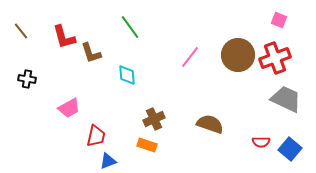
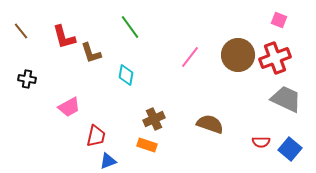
cyan diamond: moved 1 px left; rotated 15 degrees clockwise
pink trapezoid: moved 1 px up
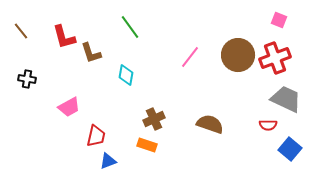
red semicircle: moved 7 px right, 17 px up
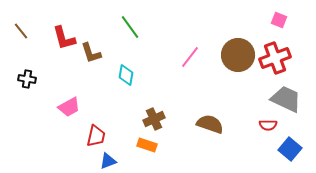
red L-shape: moved 1 px down
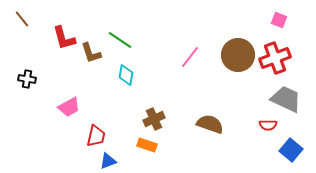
green line: moved 10 px left, 13 px down; rotated 20 degrees counterclockwise
brown line: moved 1 px right, 12 px up
blue square: moved 1 px right, 1 px down
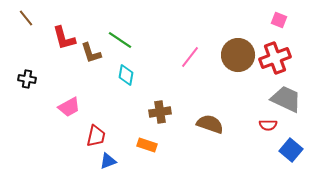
brown line: moved 4 px right, 1 px up
brown cross: moved 6 px right, 7 px up; rotated 15 degrees clockwise
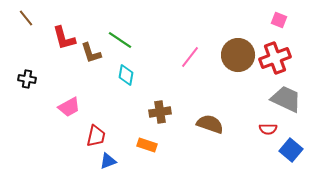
red semicircle: moved 4 px down
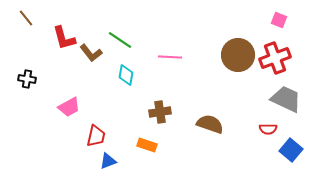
brown L-shape: rotated 20 degrees counterclockwise
pink line: moved 20 px left; rotated 55 degrees clockwise
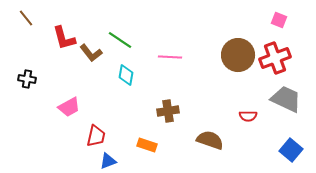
brown cross: moved 8 px right, 1 px up
brown semicircle: moved 16 px down
red semicircle: moved 20 px left, 13 px up
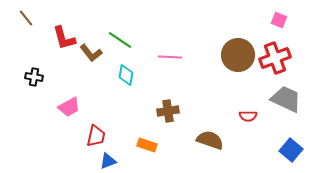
black cross: moved 7 px right, 2 px up
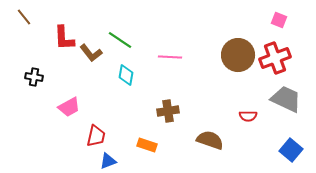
brown line: moved 2 px left, 1 px up
red L-shape: rotated 12 degrees clockwise
